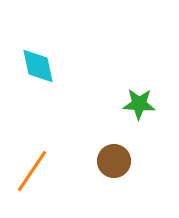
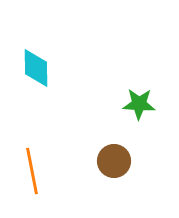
cyan diamond: moved 2 px left, 2 px down; rotated 12 degrees clockwise
orange line: rotated 45 degrees counterclockwise
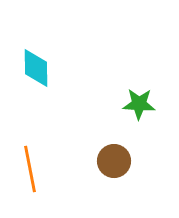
orange line: moved 2 px left, 2 px up
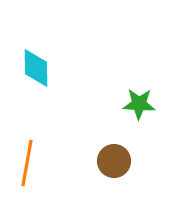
orange line: moved 3 px left, 6 px up; rotated 21 degrees clockwise
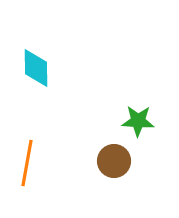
green star: moved 1 px left, 17 px down
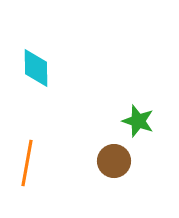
green star: rotated 16 degrees clockwise
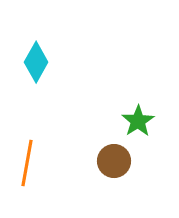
cyan diamond: moved 6 px up; rotated 30 degrees clockwise
green star: rotated 20 degrees clockwise
